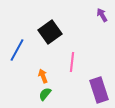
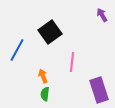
green semicircle: rotated 32 degrees counterclockwise
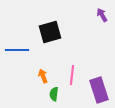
black square: rotated 20 degrees clockwise
blue line: rotated 60 degrees clockwise
pink line: moved 13 px down
green semicircle: moved 9 px right
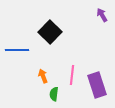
black square: rotated 30 degrees counterclockwise
purple rectangle: moved 2 px left, 5 px up
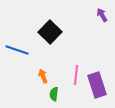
blue line: rotated 20 degrees clockwise
pink line: moved 4 px right
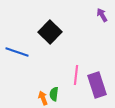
blue line: moved 2 px down
orange arrow: moved 22 px down
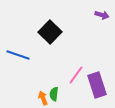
purple arrow: rotated 136 degrees clockwise
blue line: moved 1 px right, 3 px down
pink line: rotated 30 degrees clockwise
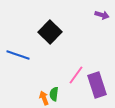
orange arrow: moved 1 px right
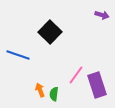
orange arrow: moved 4 px left, 8 px up
